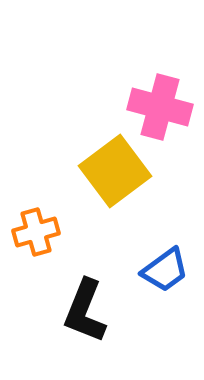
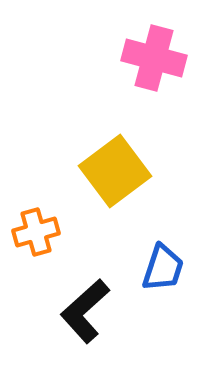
pink cross: moved 6 px left, 49 px up
blue trapezoid: moved 2 px left, 2 px up; rotated 36 degrees counterclockwise
black L-shape: rotated 26 degrees clockwise
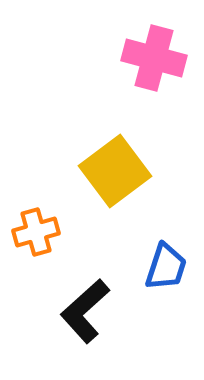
blue trapezoid: moved 3 px right, 1 px up
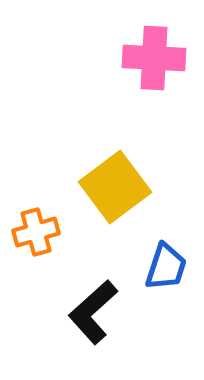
pink cross: rotated 12 degrees counterclockwise
yellow square: moved 16 px down
black L-shape: moved 8 px right, 1 px down
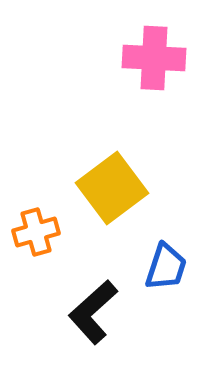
yellow square: moved 3 px left, 1 px down
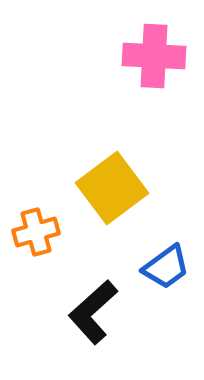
pink cross: moved 2 px up
blue trapezoid: rotated 36 degrees clockwise
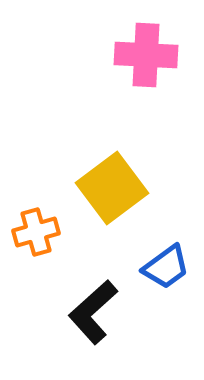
pink cross: moved 8 px left, 1 px up
